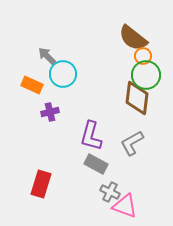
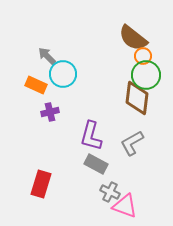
orange rectangle: moved 4 px right
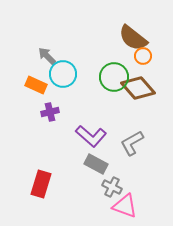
green circle: moved 32 px left, 2 px down
brown diamond: moved 1 px right, 10 px up; rotated 48 degrees counterclockwise
purple L-shape: rotated 64 degrees counterclockwise
gray cross: moved 2 px right, 5 px up
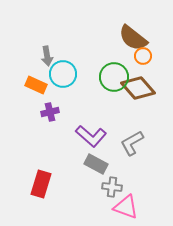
gray arrow: rotated 144 degrees counterclockwise
gray cross: rotated 18 degrees counterclockwise
pink triangle: moved 1 px right, 1 px down
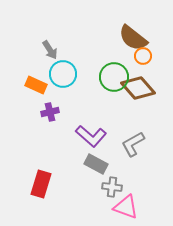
gray arrow: moved 3 px right, 6 px up; rotated 24 degrees counterclockwise
gray L-shape: moved 1 px right, 1 px down
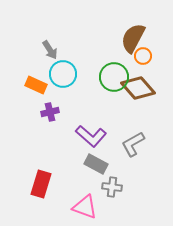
brown semicircle: rotated 80 degrees clockwise
pink triangle: moved 41 px left
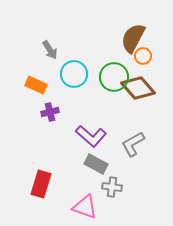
cyan circle: moved 11 px right
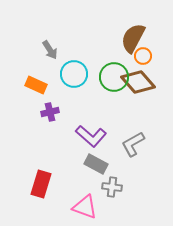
brown diamond: moved 6 px up
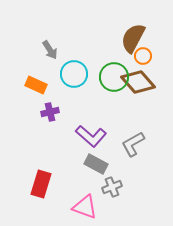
gray cross: rotated 30 degrees counterclockwise
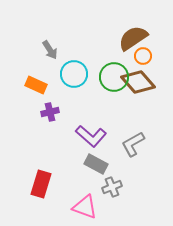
brown semicircle: rotated 28 degrees clockwise
